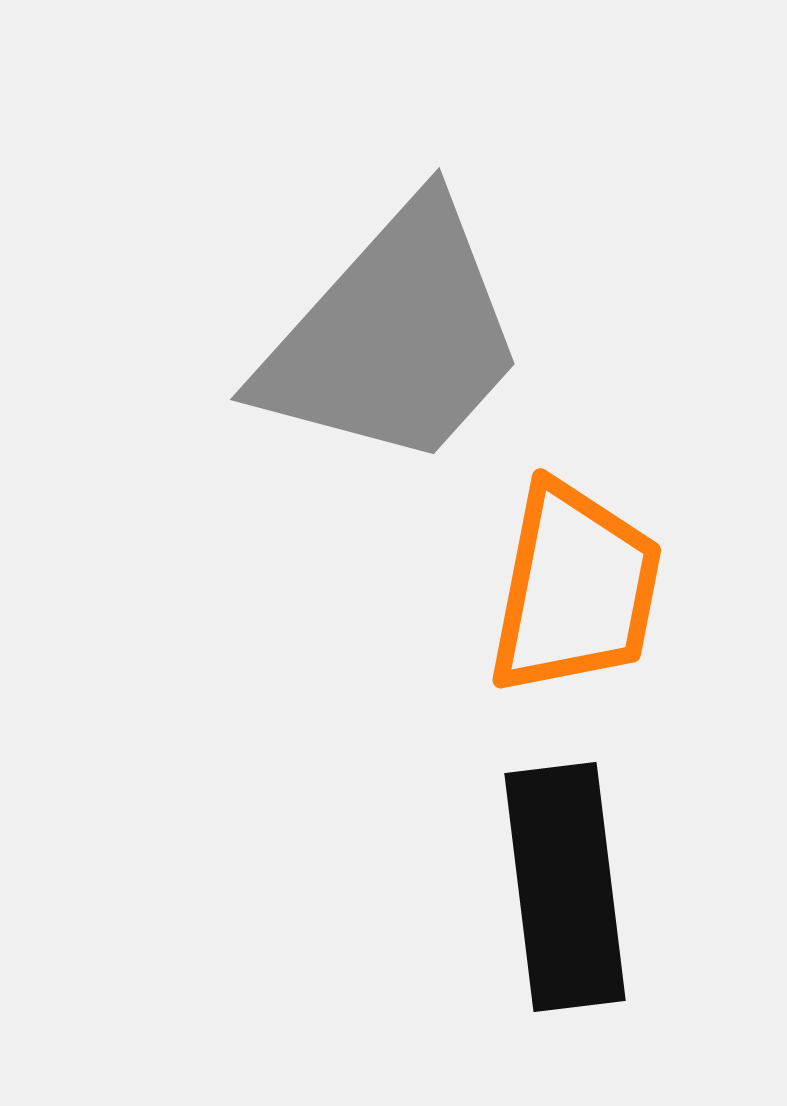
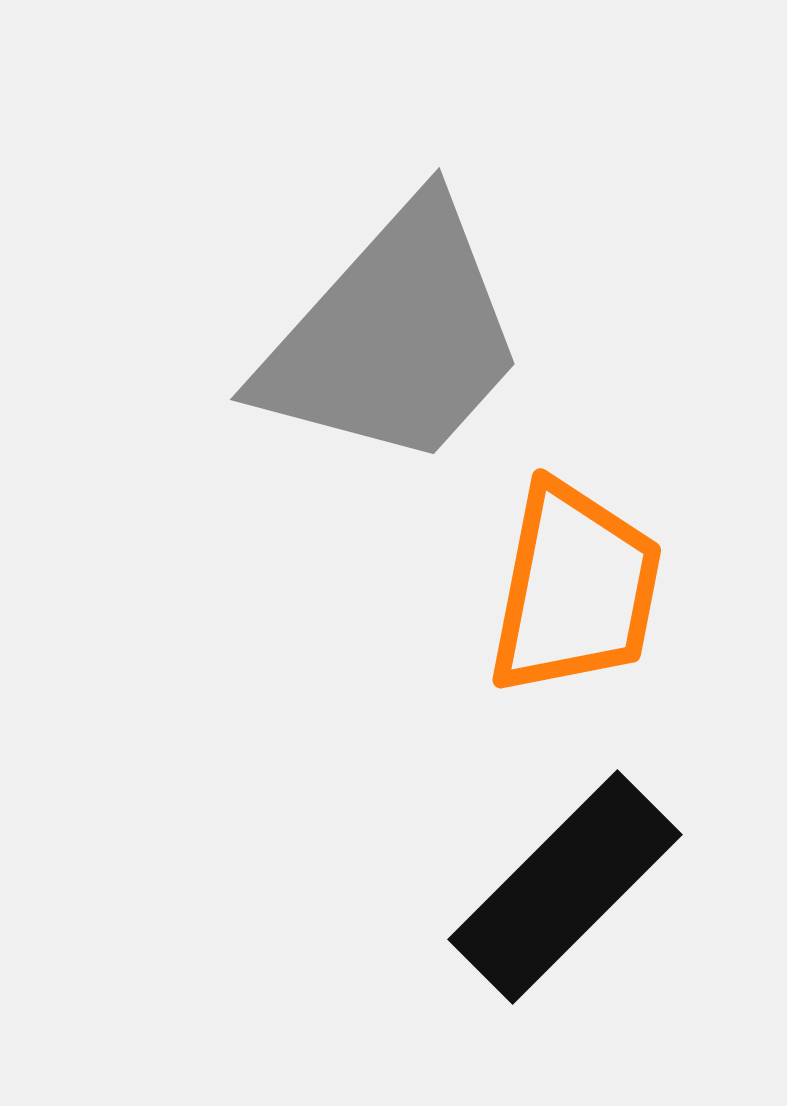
black rectangle: rotated 52 degrees clockwise
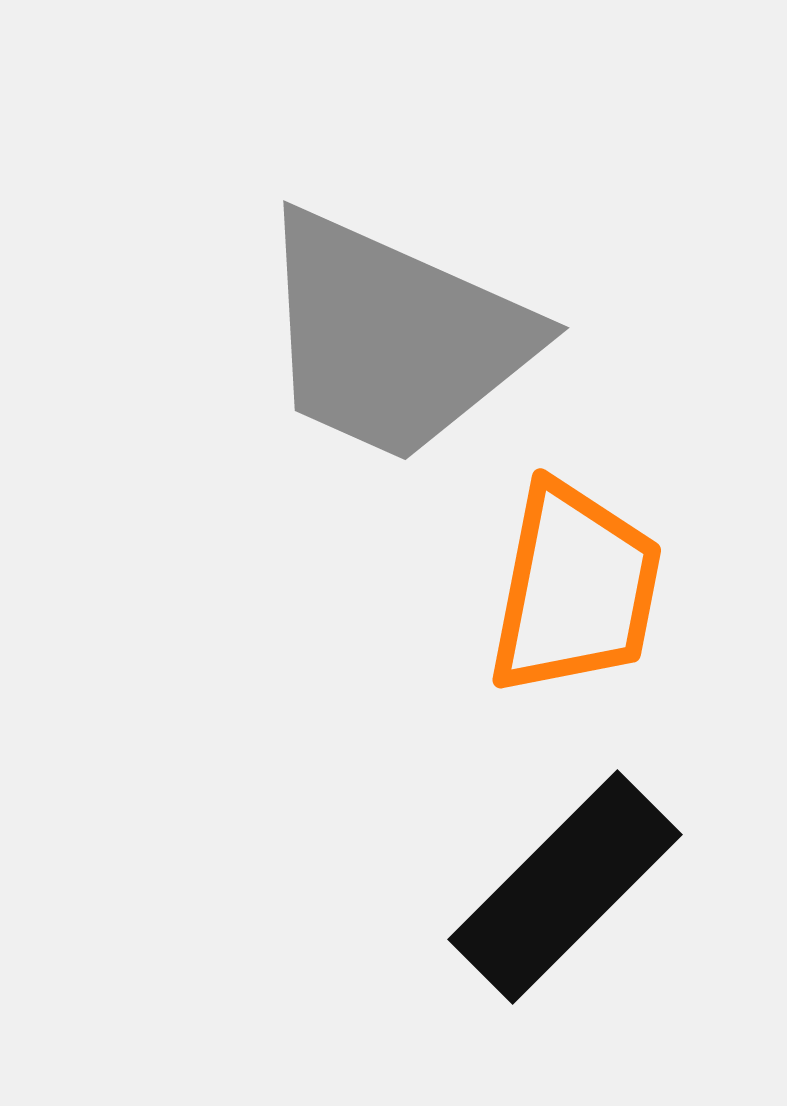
gray trapezoid: rotated 72 degrees clockwise
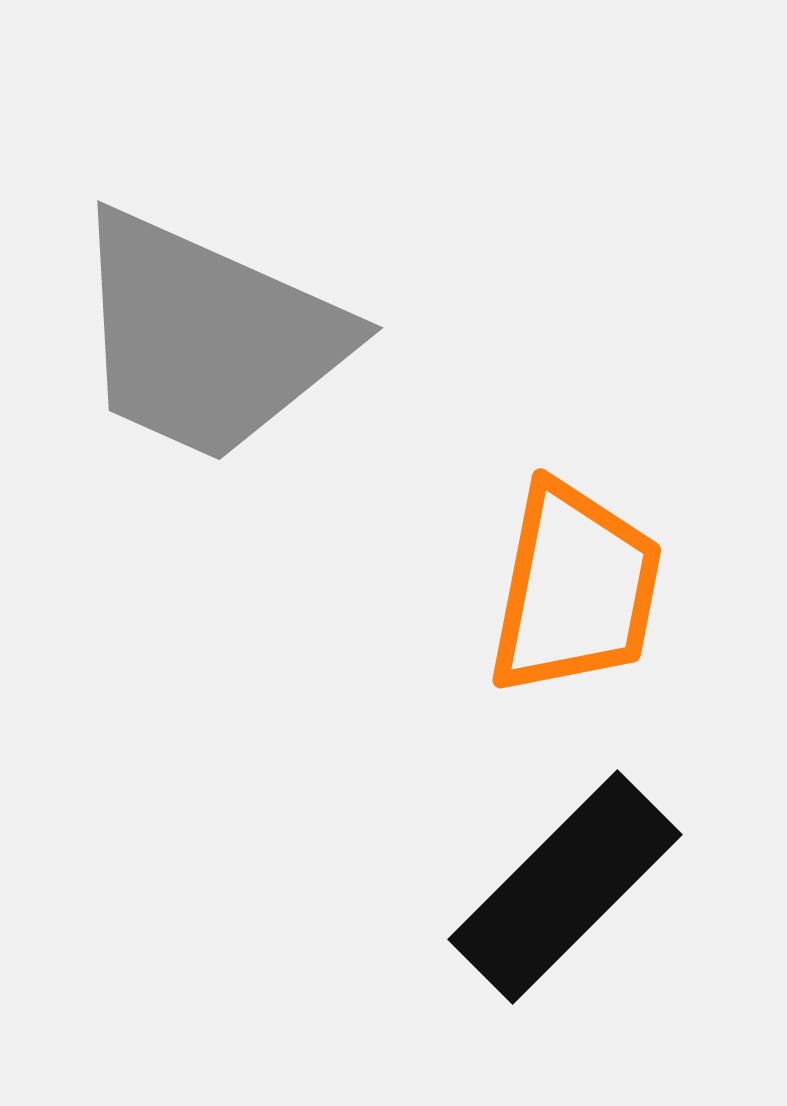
gray trapezoid: moved 186 px left
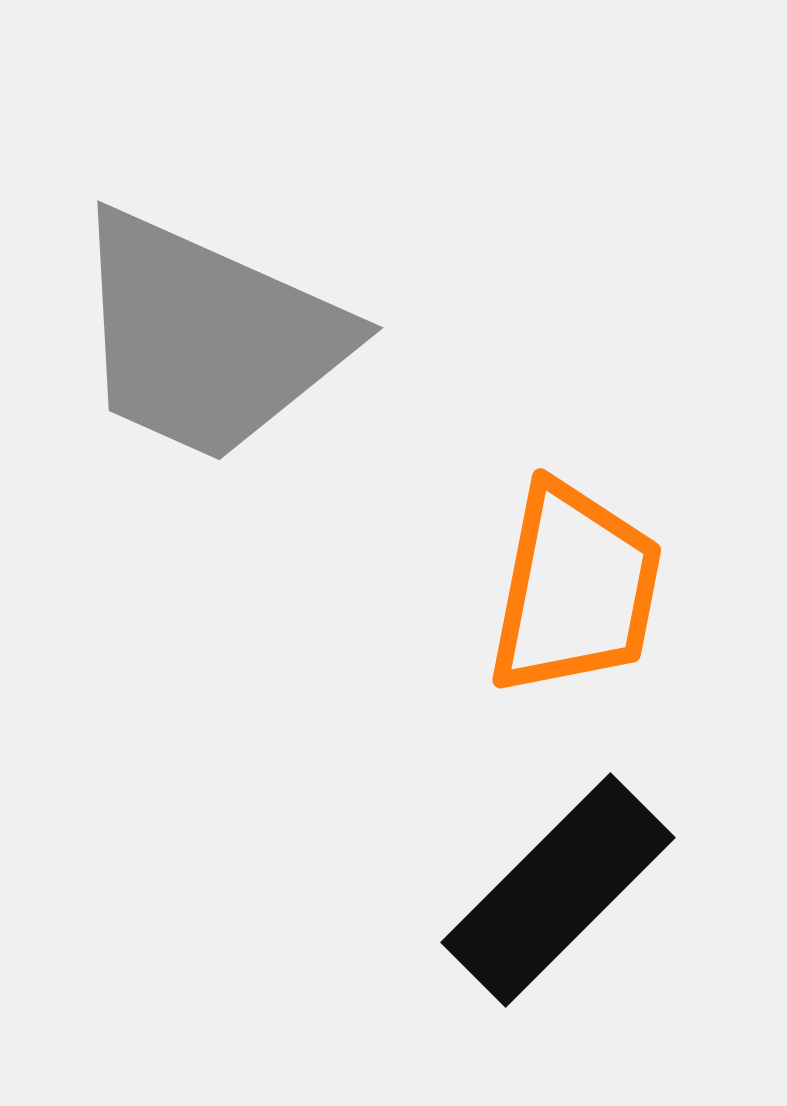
black rectangle: moved 7 px left, 3 px down
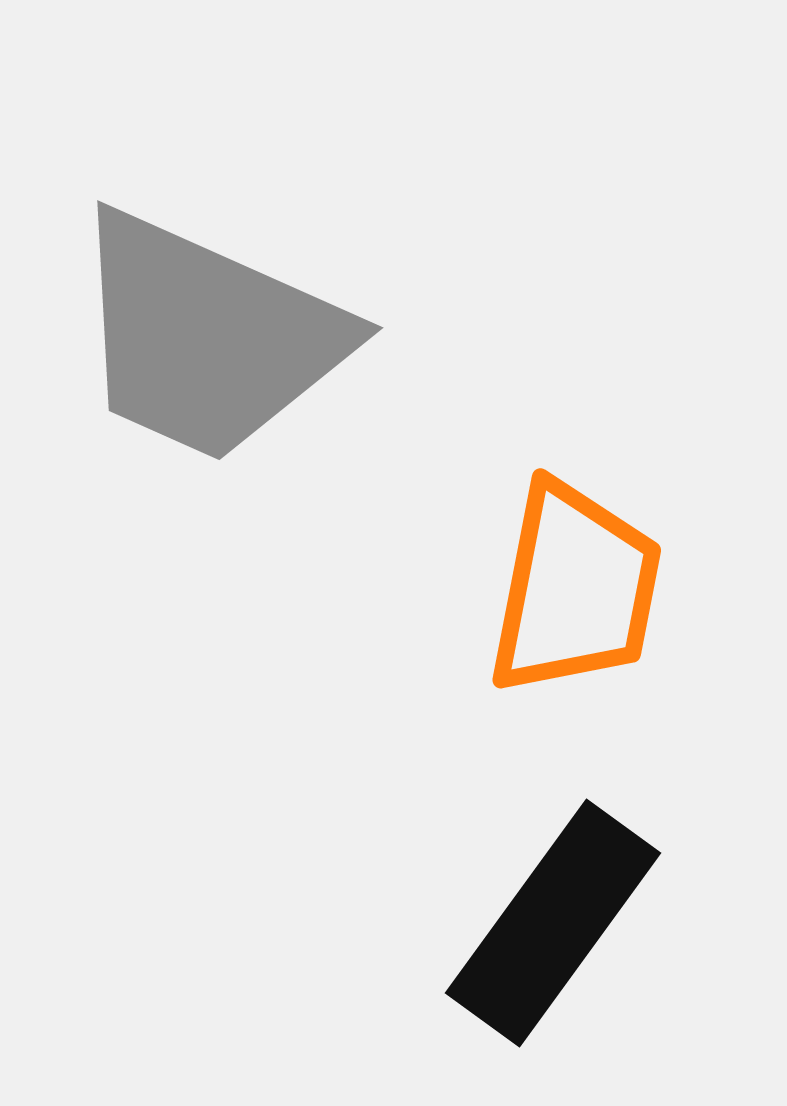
black rectangle: moved 5 px left, 33 px down; rotated 9 degrees counterclockwise
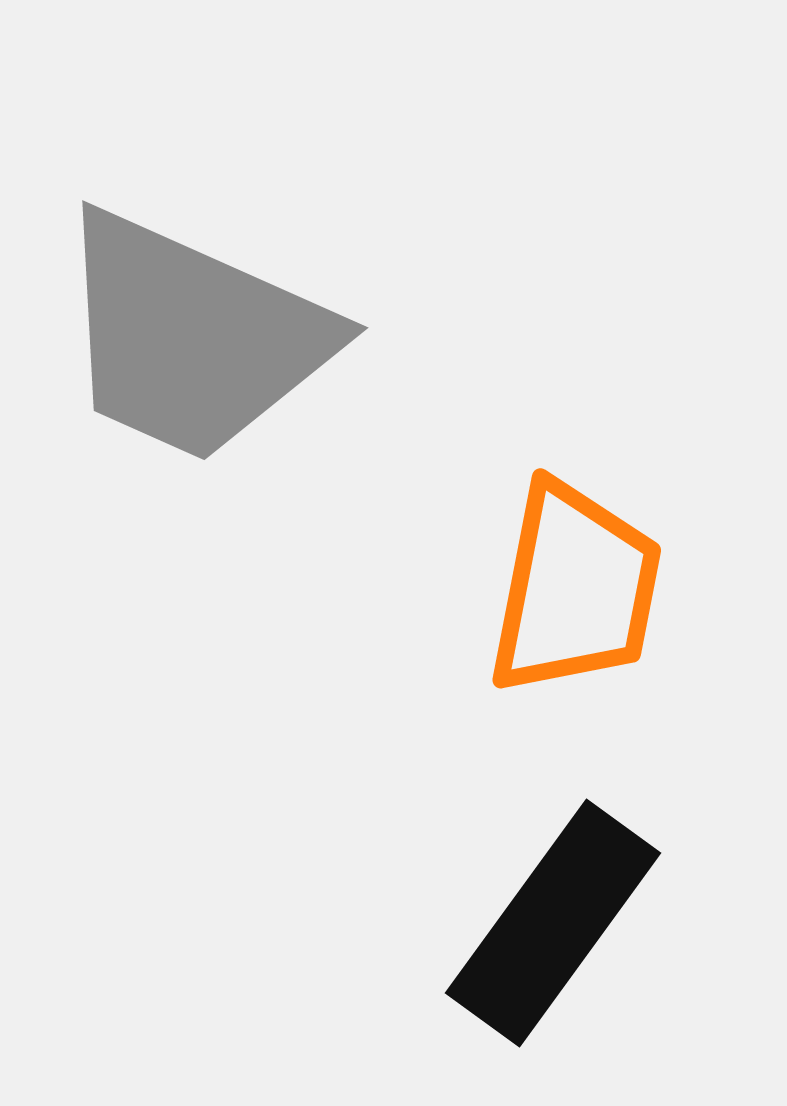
gray trapezoid: moved 15 px left
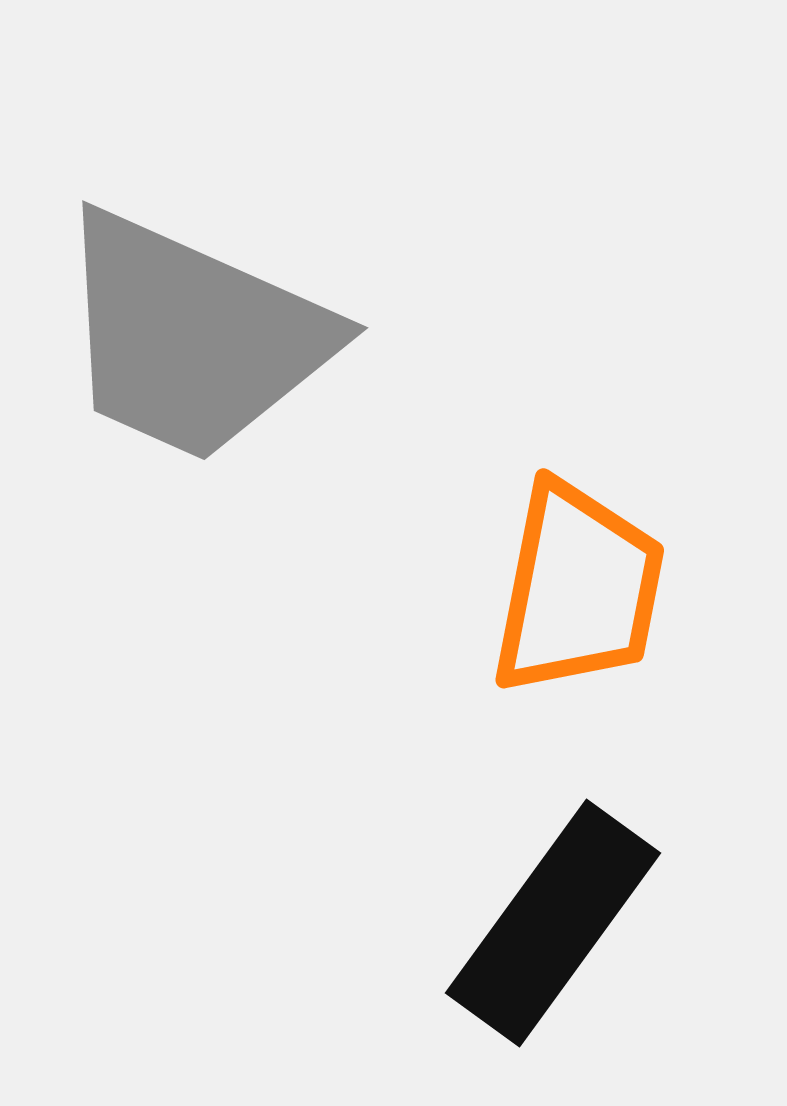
orange trapezoid: moved 3 px right
